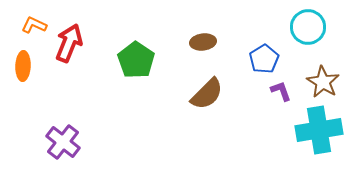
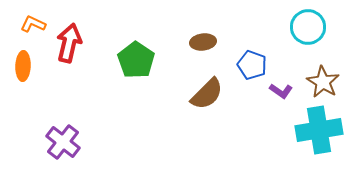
orange L-shape: moved 1 px left, 1 px up
red arrow: rotated 9 degrees counterclockwise
blue pentagon: moved 12 px left, 6 px down; rotated 20 degrees counterclockwise
purple L-shape: rotated 145 degrees clockwise
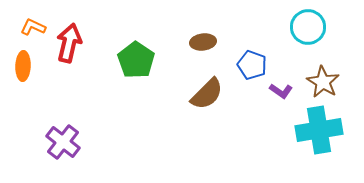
orange L-shape: moved 3 px down
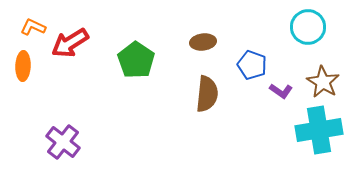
red arrow: moved 1 px right; rotated 135 degrees counterclockwise
brown semicircle: rotated 39 degrees counterclockwise
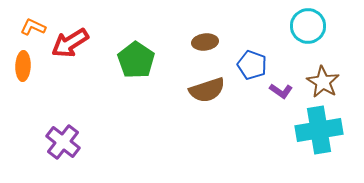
cyan circle: moved 1 px up
brown ellipse: moved 2 px right
brown semicircle: moved 4 px up; rotated 66 degrees clockwise
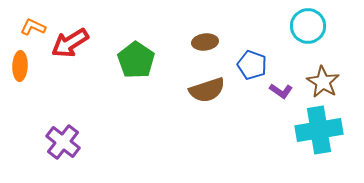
orange ellipse: moved 3 px left
